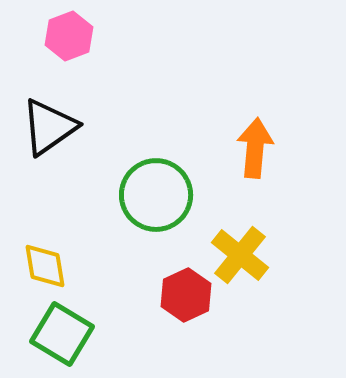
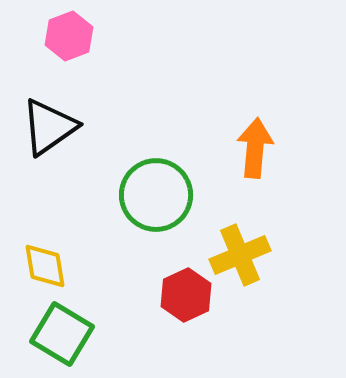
yellow cross: rotated 28 degrees clockwise
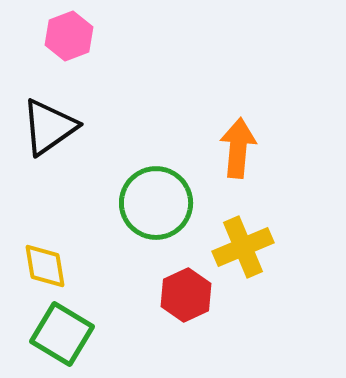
orange arrow: moved 17 px left
green circle: moved 8 px down
yellow cross: moved 3 px right, 8 px up
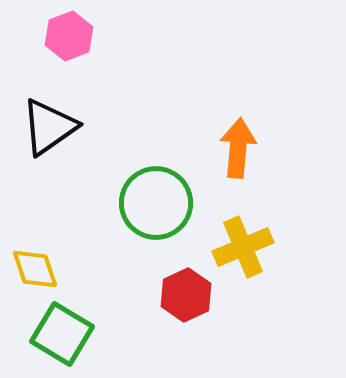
yellow diamond: moved 10 px left, 3 px down; rotated 9 degrees counterclockwise
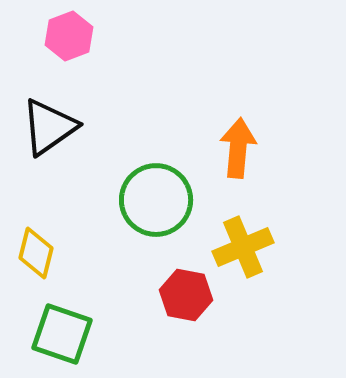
green circle: moved 3 px up
yellow diamond: moved 1 px right, 16 px up; rotated 33 degrees clockwise
red hexagon: rotated 24 degrees counterclockwise
green square: rotated 12 degrees counterclockwise
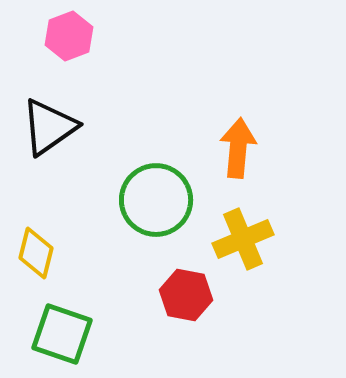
yellow cross: moved 8 px up
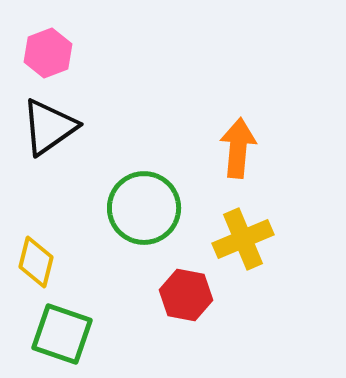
pink hexagon: moved 21 px left, 17 px down
green circle: moved 12 px left, 8 px down
yellow diamond: moved 9 px down
